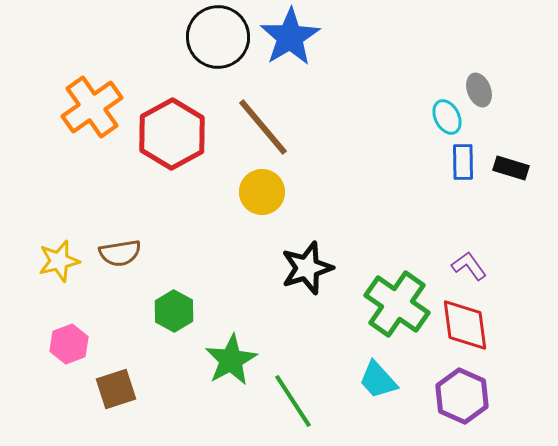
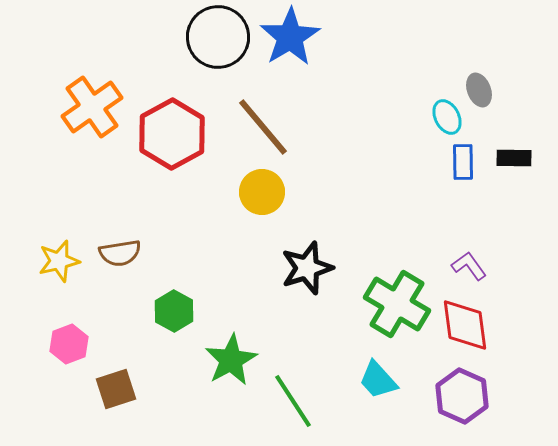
black rectangle: moved 3 px right, 10 px up; rotated 16 degrees counterclockwise
green cross: rotated 4 degrees counterclockwise
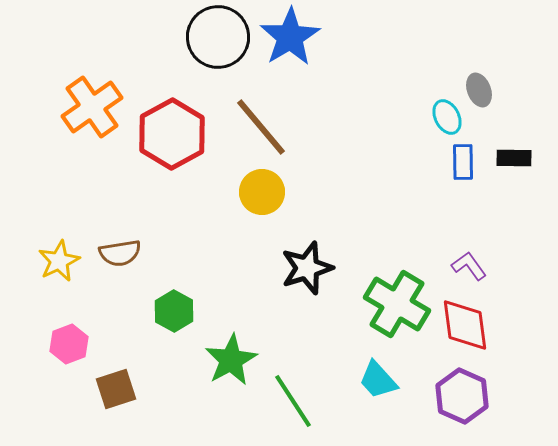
brown line: moved 2 px left
yellow star: rotated 12 degrees counterclockwise
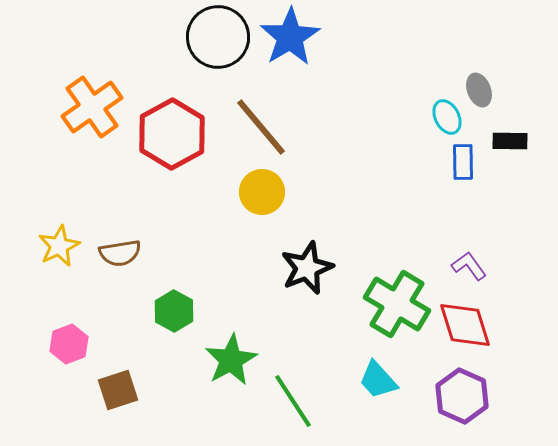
black rectangle: moved 4 px left, 17 px up
yellow star: moved 15 px up
black star: rotated 4 degrees counterclockwise
red diamond: rotated 10 degrees counterclockwise
brown square: moved 2 px right, 1 px down
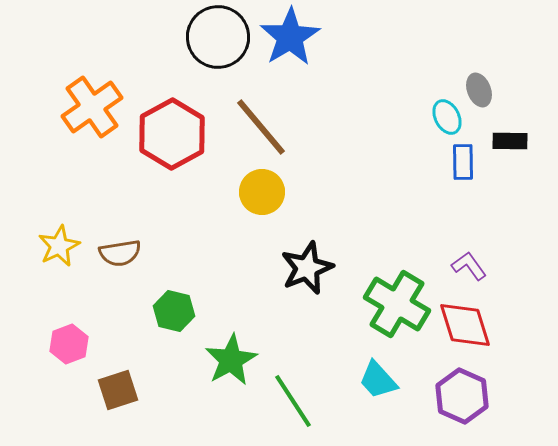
green hexagon: rotated 15 degrees counterclockwise
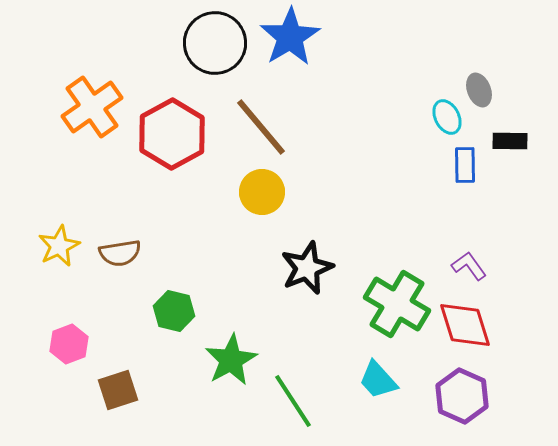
black circle: moved 3 px left, 6 px down
blue rectangle: moved 2 px right, 3 px down
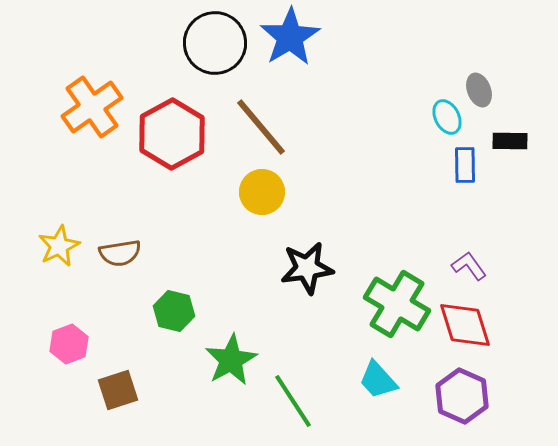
black star: rotated 14 degrees clockwise
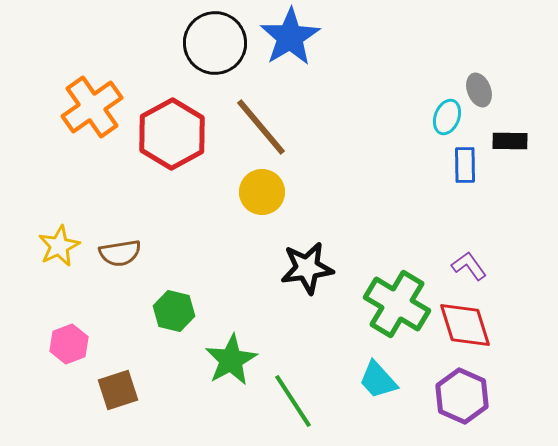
cyan ellipse: rotated 48 degrees clockwise
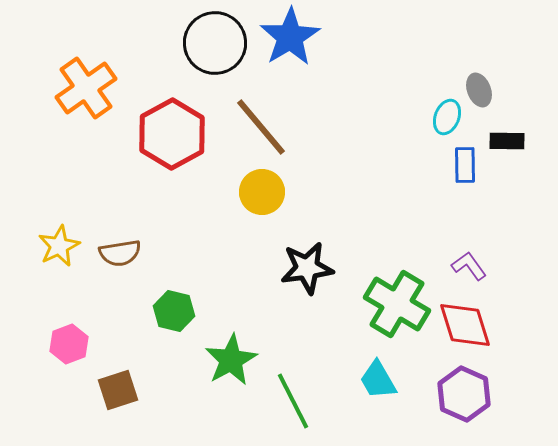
orange cross: moved 6 px left, 19 px up
black rectangle: moved 3 px left
cyan trapezoid: rotated 12 degrees clockwise
purple hexagon: moved 2 px right, 2 px up
green line: rotated 6 degrees clockwise
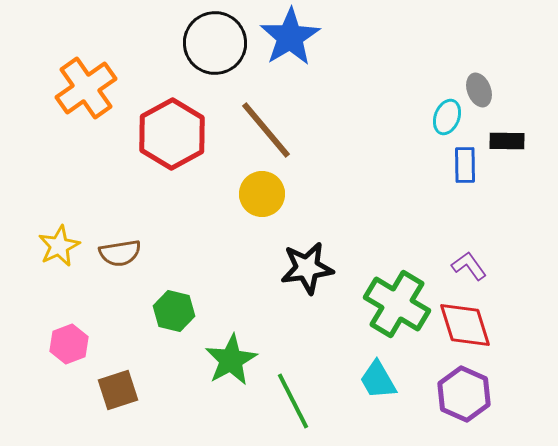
brown line: moved 5 px right, 3 px down
yellow circle: moved 2 px down
